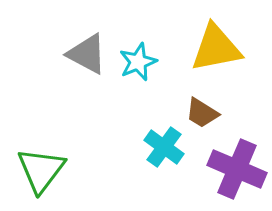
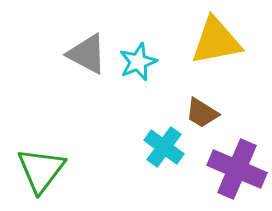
yellow triangle: moved 7 px up
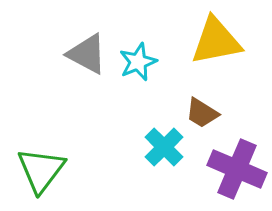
cyan cross: rotated 9 degrees clockwise
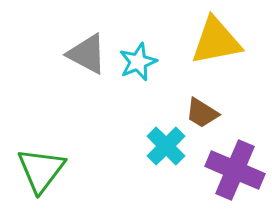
cyan cross: moved 2 px right, 1 px up
purple cross: moved 2 px left, 1 px down
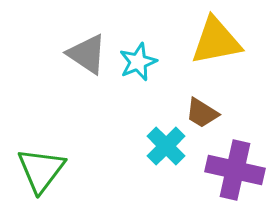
gray triangle: rotated 6 degrees clockwise
purple cross: rotated 10 degrees counterclockwise
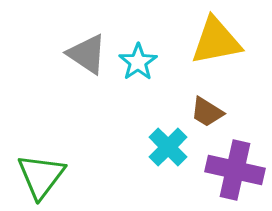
cyan star: rotated 12 degrees counterclockwise
brown trapezoid: moved 5 px right, 1 px up
cyan cross: moved 2 px right, 1 px down
green triangle: moved 6 px down
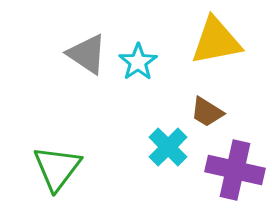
green triangle: moved 16 px right, 8 px up
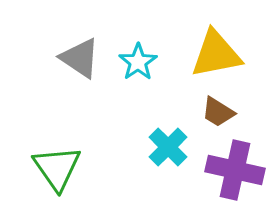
yellow triangle: moved 13 px down
gray triangle: moved 7 px left, 4 px down
brown trapezoid: moved 11 px right
green triangle: rotated 12 degrees counterclockwise
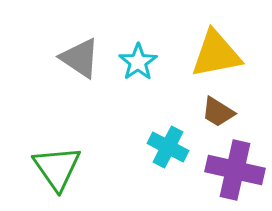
cyan cross: rotated 18 degrees counterclockwise
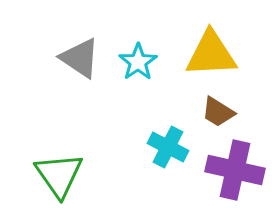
yellow triangle: moved 5 px left; rotated 8 degrees clockwise
green triangle: moved 2 px right, 7 px down
